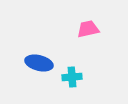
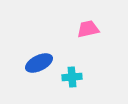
blue ellipse: rotated 40 degrees counterclockwise
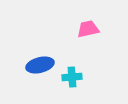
blue ellipse: moved 1 px right, 2 px down; rotated 12 degrees clockwise
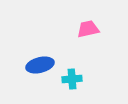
cyan cross: moved 2 px down
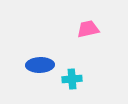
blue ellipse: rotated 12 degrees clockwise
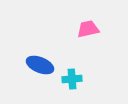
blue ellipse: rotated 24 degrees clockwise
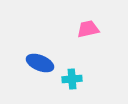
blue ellipse: moved 2 px up
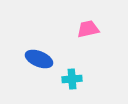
blue ellipse: moved 1 px left, 4 px up
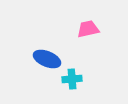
blue ellipse: moved 8 px right
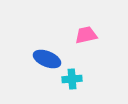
pink trapezoid: moved 2 px left, 6 px down
